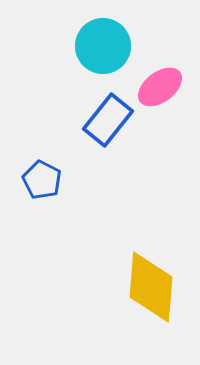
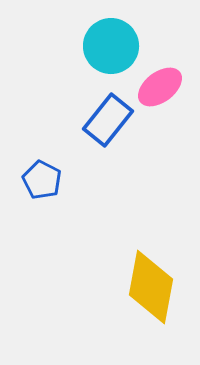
cyan circle: moved 8 px right
yellow diamond: rotated 6 degrees clockwise
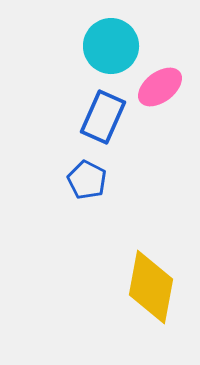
blue rectangle: moved 5 px left, 3 px up; rotated 15 degrees counterclockwise
blue pentagon: moved 45 px right
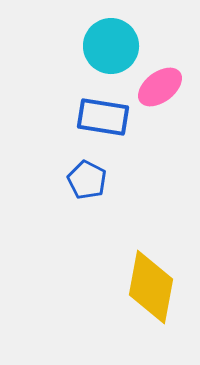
blue rectangle: rotated 75 degrees clockwise
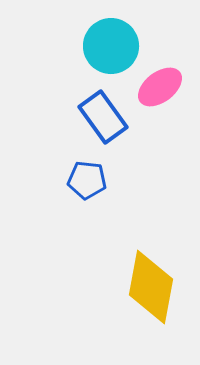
blue rectangle: rotated 45 degrees clockwise
blue pentagon: rotated 21 degrees counterclockwise
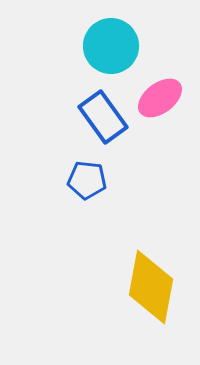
pink ellipse: moved 11 px down
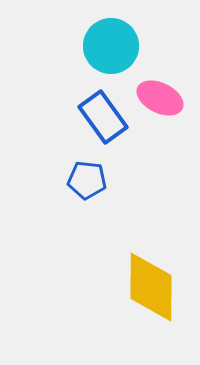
pink ellipse: rotated 63 degrees clockwise
yellow diamond: rotated 10 degrees counterclockwise
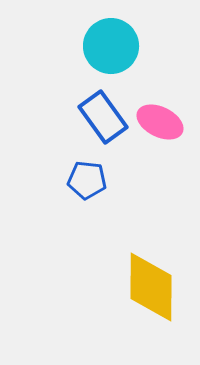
pink ellipse: moved 24 px down
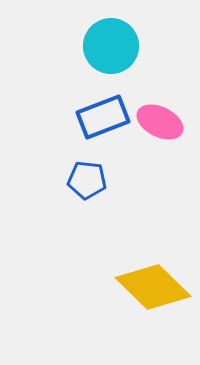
blue rectangle: rotated 75 degrees counterclockwise
yellow diamond: moved 2 px right; rotated 46 degrees counterclockwise
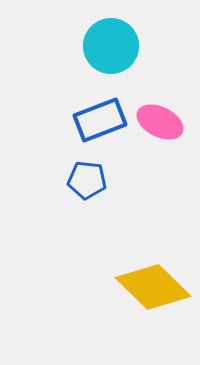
blue rectangle: moved 3 px left, 3 px down
